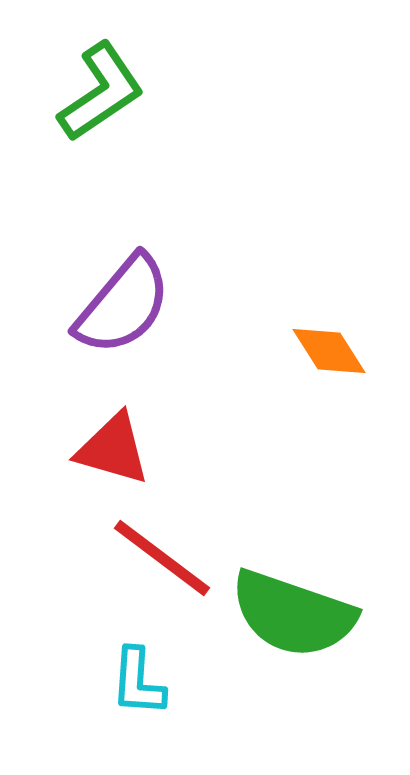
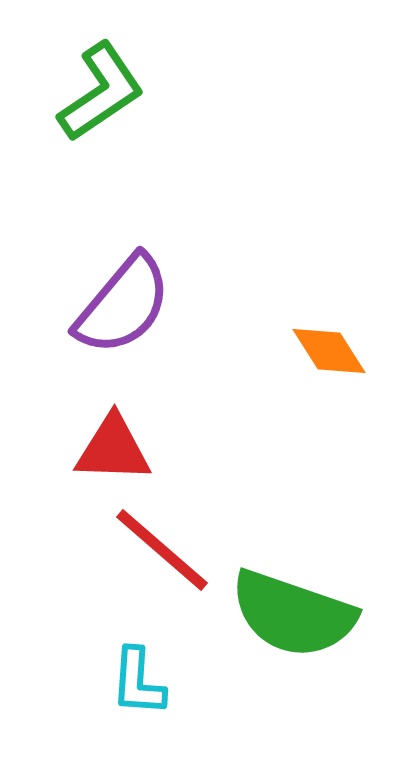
red triangle: rotated 14 degrees counterclockwise
red line: moved 8 px up; rotated 4 degrees clockwise
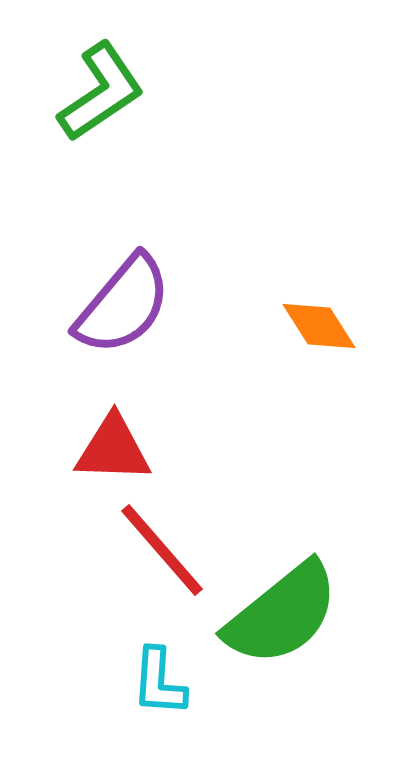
orange diamond: moved 10 px left, 25 px up
red line: rotated 8 degrees clockwise
green semicircle: moved 11 px left; rotated 58 degrees counterclockwise
cyan L-shape: moved 21 px right
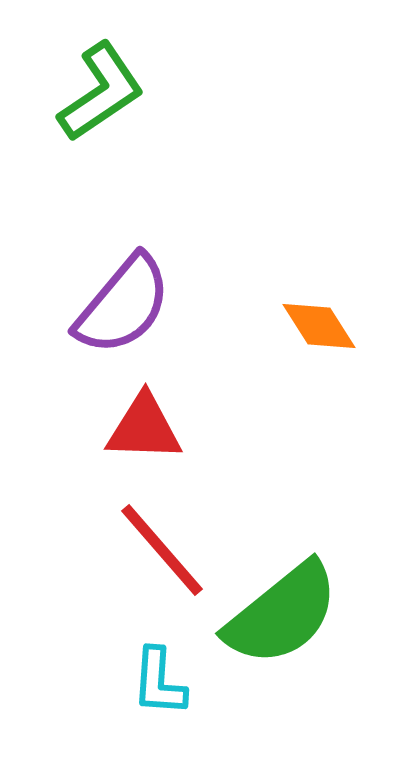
red triangle: moved 31 px right, 21 px up
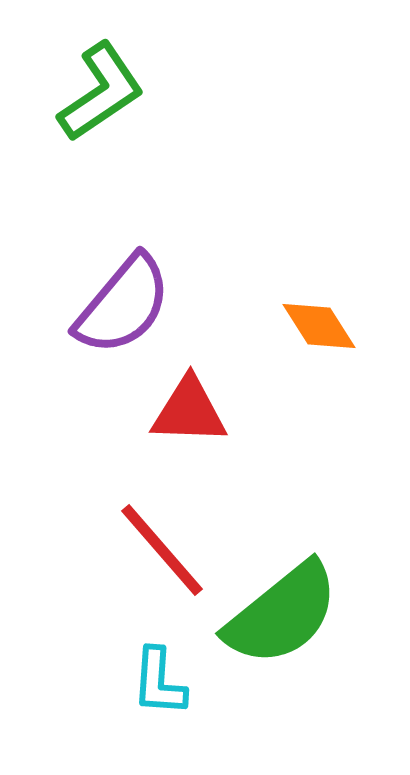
red triangle: moved 45 px right, 17 px up
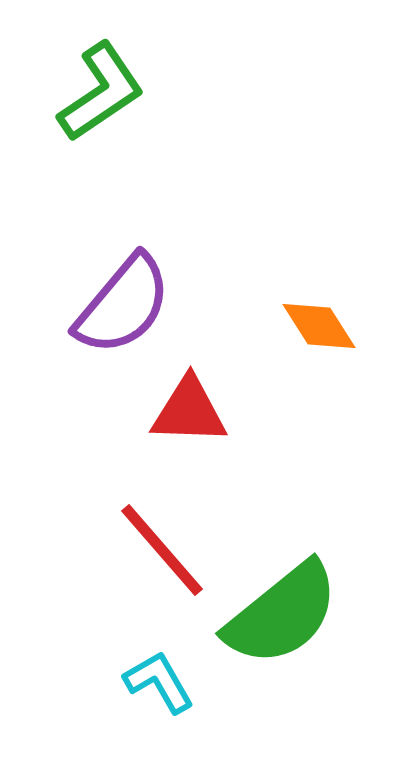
cyan L-shape: rotated 146 degrees clockwise
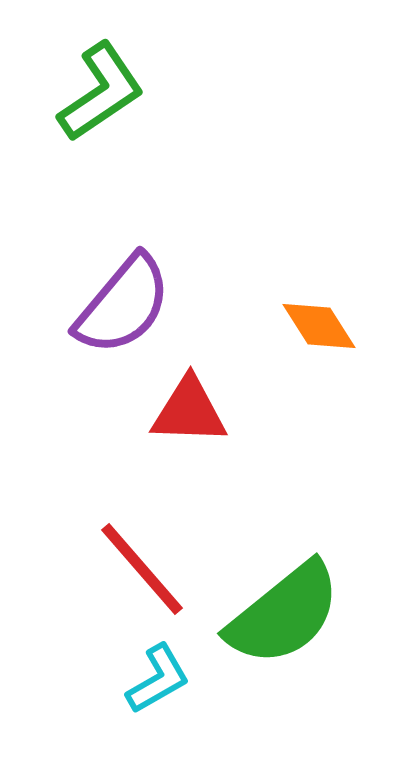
red line: moved 20 px left, 19 px down
green semicircle: moved 2 px right
cyan L-shape: moved 1 px left, 3 px up; rotated 90 degrees clockwise
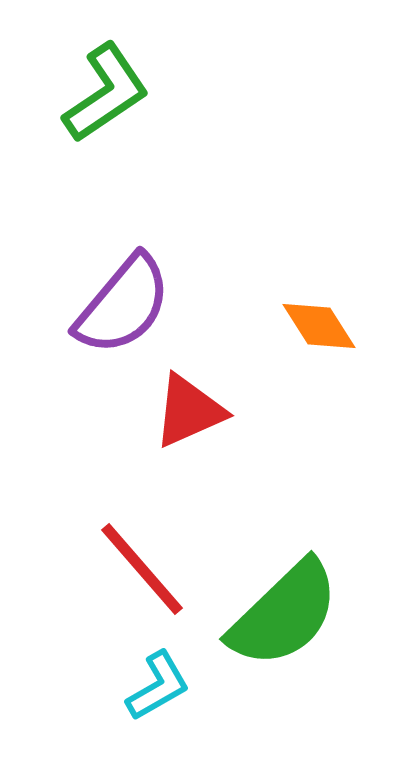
green L-shape: moved 5 px right, 1 px down
red triangle: rotated 26 degrees counterclockwise
green semicircle: rotated 5 degrees counterclockwise
cyan L-shape: moved 7 px down
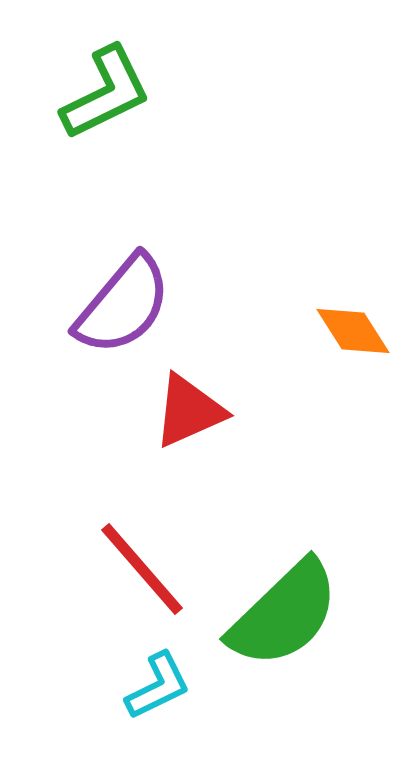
green L-shape: rotated 8 degrees clockwise
orange diamond: moved 34 px right, 5 px down
cyan L-shape: rotated 4 degrees clockwise
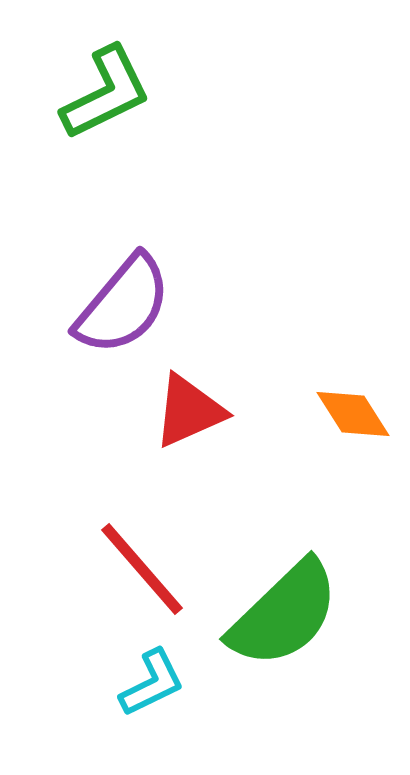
orange diamond: moved 83 px down
cyan L-shape: moved 6 px left, 3 px up
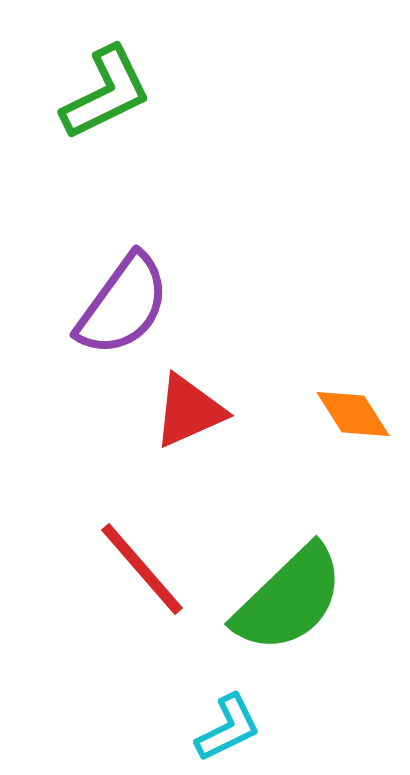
purple semicircle: rotated 4 degrees counterclockwise
green semicircle: moved 5 px right, 15 px up
cyan L-shape: moved 76 px right, 45 px down
